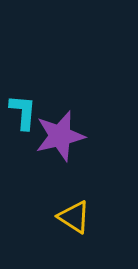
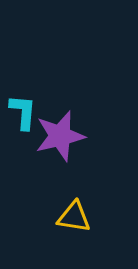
yellow triangle: rotated 24 degrees counterclockwise
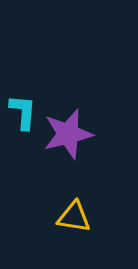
purple star: moved 8 px right, 2 px up
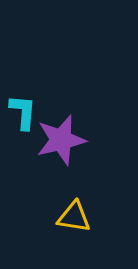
purple star: moved 7 px left, 6 px down
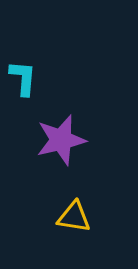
cyan L-shape: moved 34 px up
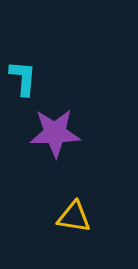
purple star: moved 6 px left, 7 px up; rotated 12 degrees clockwise
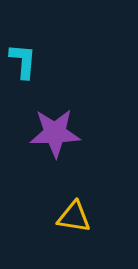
cyan L-shape: moved 17 px up
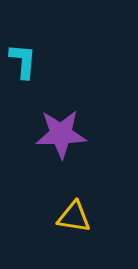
purple star: moved 6 px right, 1 px down
